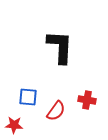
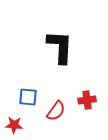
red cross: rotated 18 degrees counterclockwise
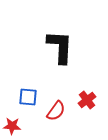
red cross: rotated 30 degrees counterclockwise
red star: moved 2 px left, 1 px down
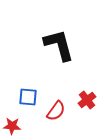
black L-shape: moved 1 px left, 2 px up; rotated 18 degrees counterclockwise
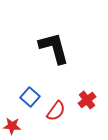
black L-shape: moved 5 px left, 3 px down
blue square: moved 2 px right; rotated 36 degrees clockwise
